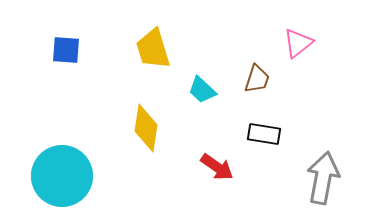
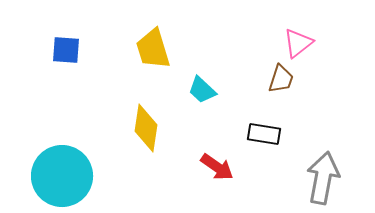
brown trapezoid: moved 24 px right
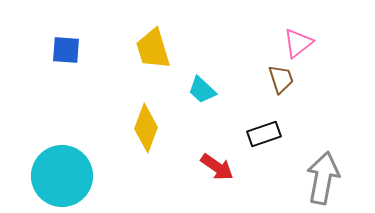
brown trapezoid: rotated 36 degrees counterclockwise
yellow diamond: rotated 12 degrees clockwise
black rectangle: rotated 28 degrees counterclockwise
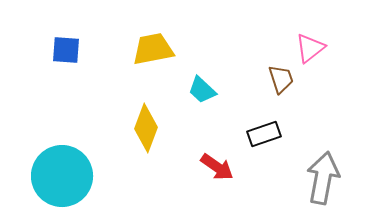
pink triangle: moved 12 px right, 5 px down
yellow trapezoid: rotated 96 degrees clockwise
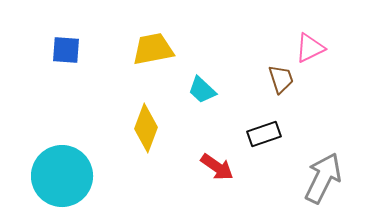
pink triangle: rotated 12 degrees clockwise
gray arrow: rotated 15 degrees clockwise
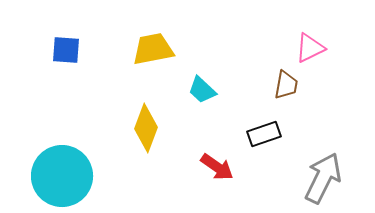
brown trapezoid: moved 5 px right, 6 px down; rotated 28 degrees clockwise
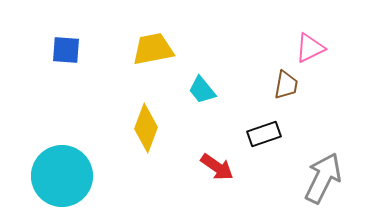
cyan trapezoid: rotated 8 degrees clockwise
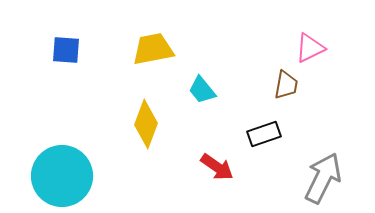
yellow diamond: moved 4 px up
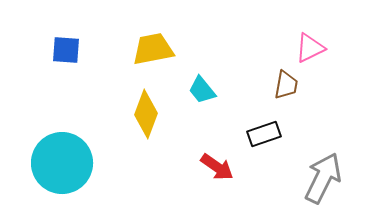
yellow diamond: moved 10 px up
cyan circle: moved 13 px up
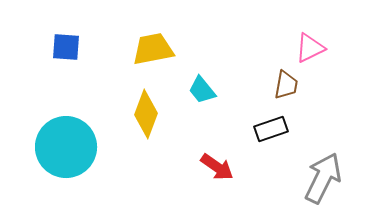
blue square: moved 3 px up
black rectangle: moved 7 px right, 5 px up
cyan circle: moved 4 px right, 16 px up
